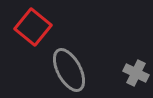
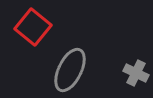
gray ellipse: moved 1 px right; rotated 54 degrees clockwise
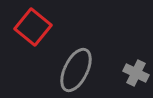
gray ellipse: moved 6 px right
